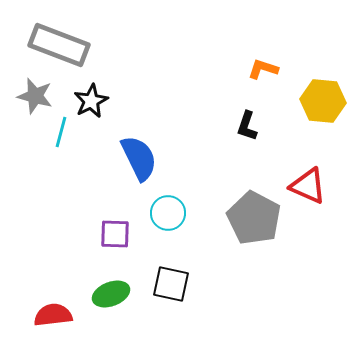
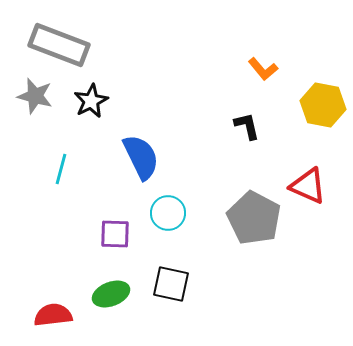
orange L-shape: rotated 148 degrees counterclockwise
yellow hexagon: moved 4 px down; rotated 6 degrees clockwise
black L-shape: rotated 148 degrees clockwise
cyan line: moved 37 px down
blue semicircle: moved 2 px right, 1 px up
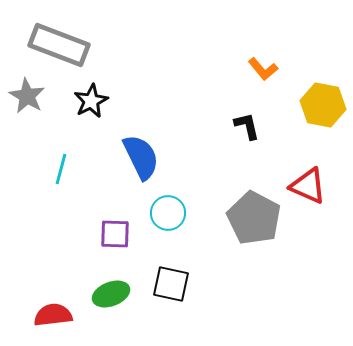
gray star: moved 8 px left; rotated 15 degrees clockwise
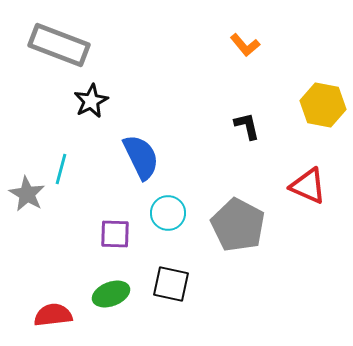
orange L-shape: moved 18 px left, 24 px up
gray star: moved 98 px down
gray pentagon: moved 16 px left, 7 px down
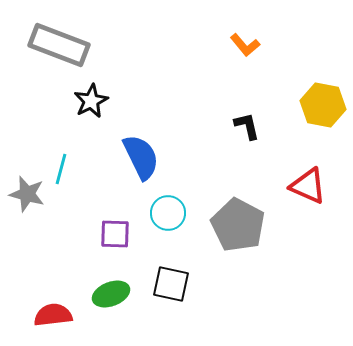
gray star: rotated 15 degrees counterclockwise
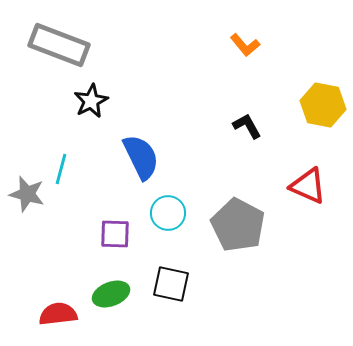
black L-shape: rotated 16 degrees counterclockwise
red semicircle: moved 5 px right, 1 px up
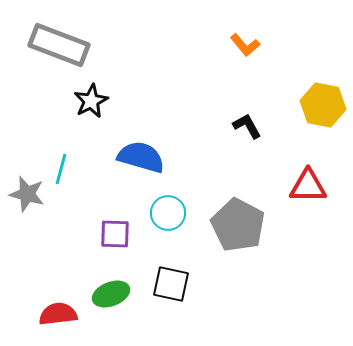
blue semicircle: rotated 48 degrees counterclockwise
red triangle: rotated 24 degrees counterclockwise
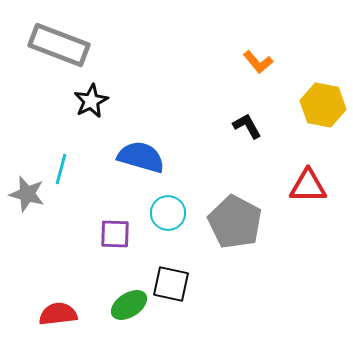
orange L-shape: moved 13 px right, 17 px down
gray pentagon: moved 3 px left, 3 px up
green ellipse: moved 18 px right, 11 px down; rotated 12 degrees counterclockwise
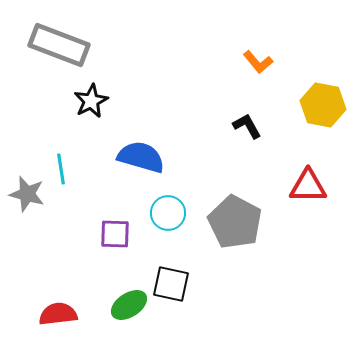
cyan line: rotated 24 degrees counterclockwise
